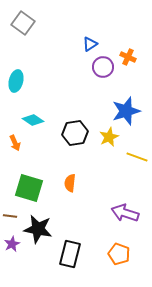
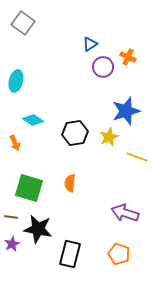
brown line: moved 1 px right, 1 px down
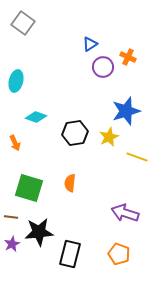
cyan diamond: moved 3 px right, 3 px up; rotated 15 degrees counterclockwise
black star: moved 1 px right, 3 px down; rotated 16 degrees counterclockwise
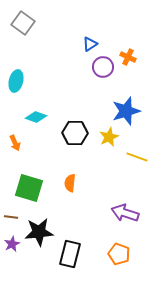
black hexagon: rotated 10 degrees clockwise
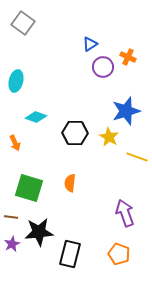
yellow star: rotated 18 degrees counterclockwise
purple arrow: rotated 52 degrees clockwise
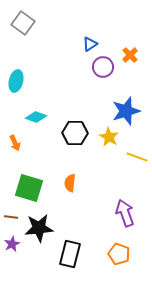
orange cross: moved 2 px right, 2 px up; rotated 21 degrees clockwise
black star: moved 4 px up
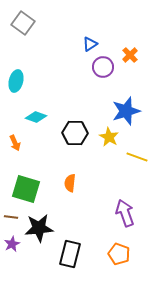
green square: moved 3 px left, 1 px down
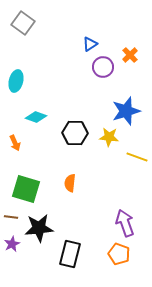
yellow star: rotated 24 degrees counterclockwise
purple arrow: moved 10 px down
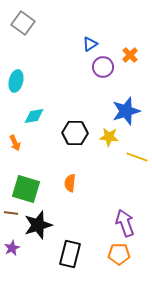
cyan diamond: moved 2 px left, 1 px up; rotated 30 degrees counterclockwise
brown line: moved 4 px up
black star: moved 1 px left, 3 px up; rotated 12 degrees counterclockwise
purple star: moved 4 px down
orange pentagon: rotated 20 degrees counterclockwise
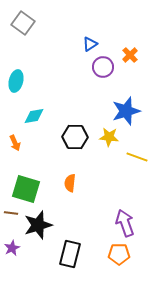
black hexagon: moved 4 px down
